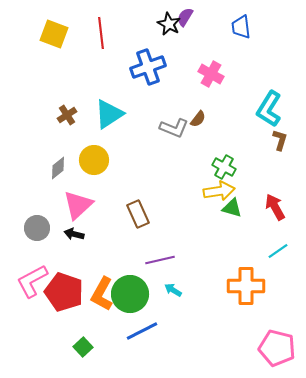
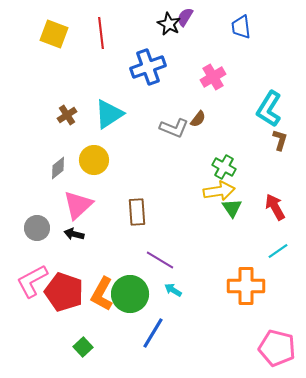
pink cross: moved 2 px right, 3 px down; rotated 30 degrees clockwise
green triangle: rotated 40 degrees clockwise
brown rectangle: moved 1 px left, 2 px up; rotated 20 degrees clockwise
purple line: rotated 44 degrees clockwise
blue line: moved 11 px right, 2 px down; rotated 32 degrees counterclockwise
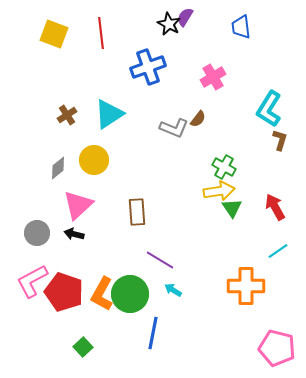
gray circle: moved 5 px down
blue line: rotated 20 degrees counterclockwise
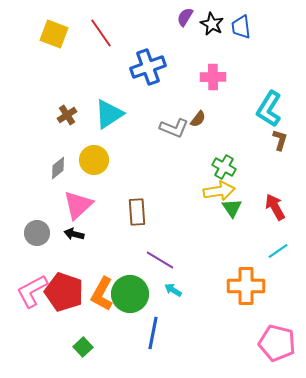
black star: moved 43 px right
red line: rotated 28 degrees counterclockwise
pink cross: rotated 30 degrees clockwise
pink L-shape: moved 10 px down
pink pentagon: moved 5 px up
